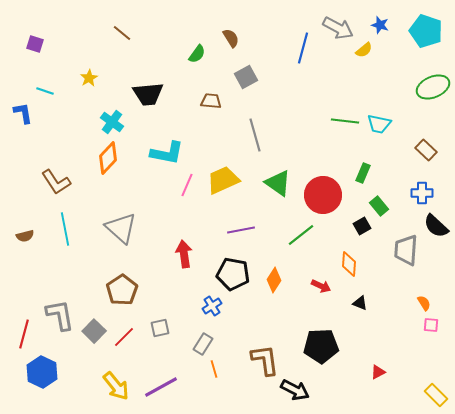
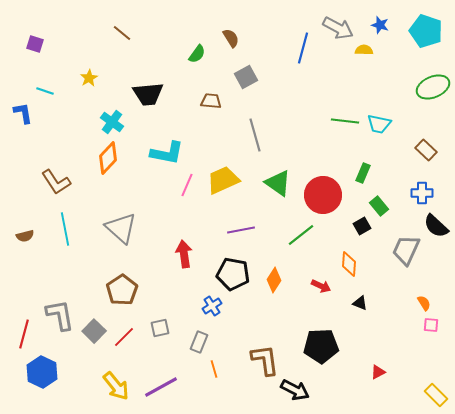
yellow semicircle at (364, 50): rotated 138 degrees counterclockwise
gray trapezoid at (406, 250): rotated 20 degrees clockwise
gray rectangle at (203, 344): moved 4 px left, 2 px up; rotated 10 degrees counterclockwise
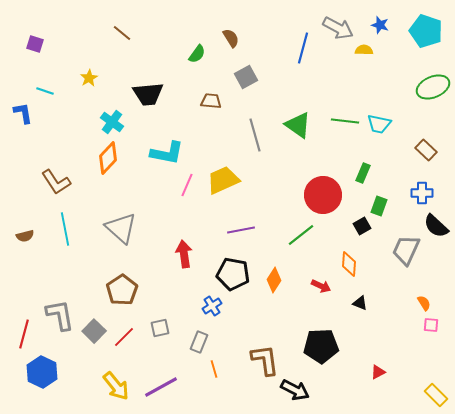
green triangle at (278, 183): moved 20 px right, 58 px up
green rectangle at (379, 206): rotated 60 degrees clockwise
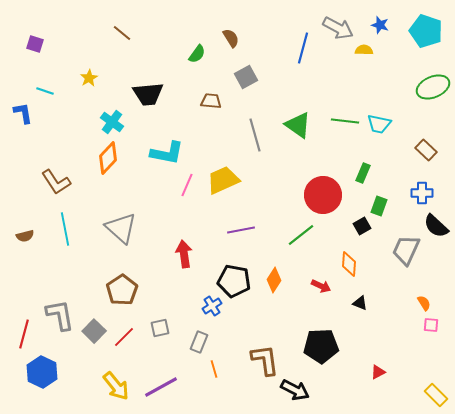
black pentagon at (233, 274): moved 1 px right, 7 px down
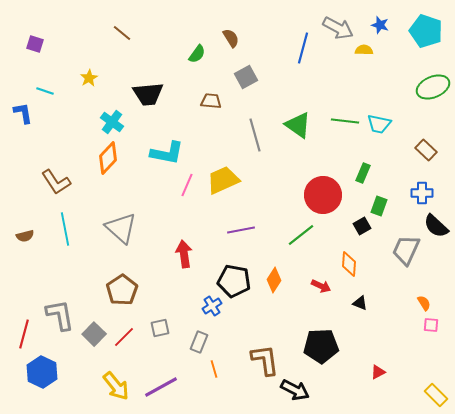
gray square at (94, 331): moved 3 px down
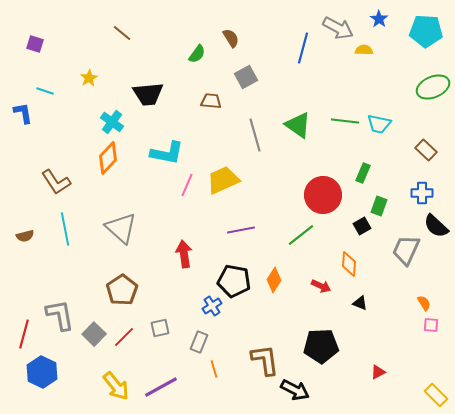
blue star at (380, 25): moved 1 px left, 6 px up; rotated 18 degrees clockwise
cyan pentagon at (426, 31): rotated 16 degrees counterclockwise
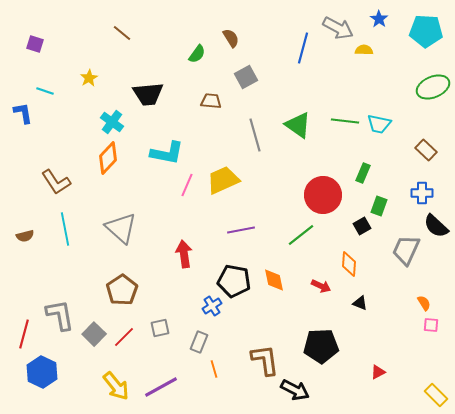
orange diamond at (274, 280): rotated 45 degrees counterclockwise
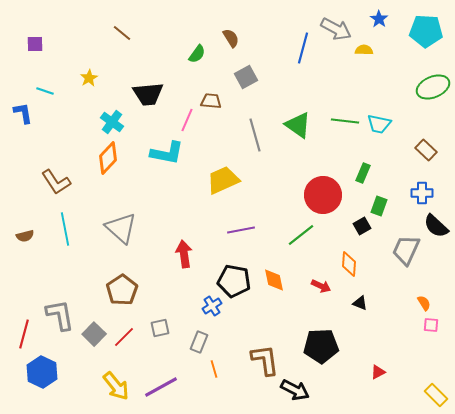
gray arrow at (338, 28): moved 2 px left, 1 px down
purple square at (35, 44): rotated 18 degrees counterclockwise
pink line at (187, 185): moved 65 px up
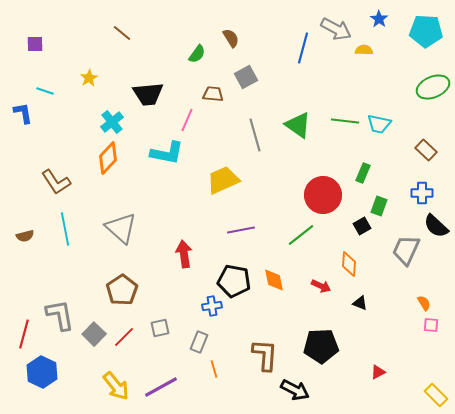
brown trapezoid at (211, 101): moved 2 px right, 7 px up
cyan cross at (112, 122): rotated 15 degrees clockwise
blue cross at (212, 306): rotated 24 degrees clockwise
brown L-shape at (265, 360): moved 5 px up; rotated 12 degrees clockwise
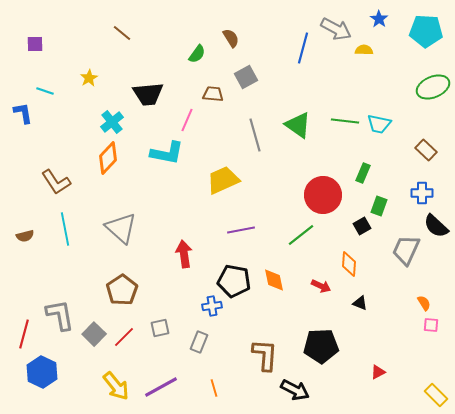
orange line at (214, 369): moved 19 px down
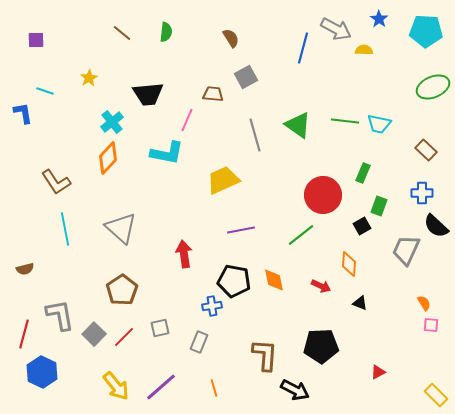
purple square at (35, 44): moved 1 px right, 4 px up
green semicircle at (197, 54): moved 31 px left, 22 px up; rotated 30 degrees counterclockwise
brown semicircle at (25, 236): moved 33 px down
purple line at (161, 387): rotated 12 degrees counterclockwise
